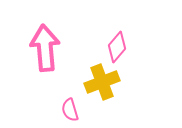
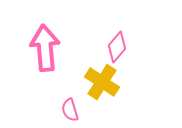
yellow cross: rotated 36 degrees counterclockwise
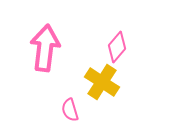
pink arrow: rotated 12 degrees clockwise
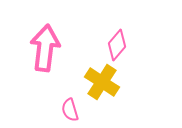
pink diamond: moved 2 px up
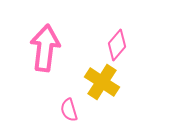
pink semicircle: moved 1 px left
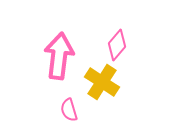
pink arrow: moved 14 px right, 8 px down
